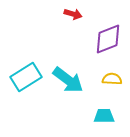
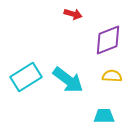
purple diamond: moved 1 px down
yellow semicircle: moved 3 px up
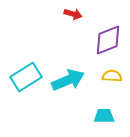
cyan arrow: rotated 60 degrees counterclockwise
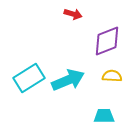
purple diamond: moved 1 px left, 1 px down
cyan rectangle: moved 3 px right, 1 px down
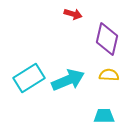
purple diamond: moved 2 px up; rotated 56 degrees counterclockwise
yellow semicircle: moved 3 px left, 1 px up
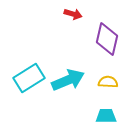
yellow semicircle: moved 1 px left, 7 px down
cyan trapezoid: moved 2 px right
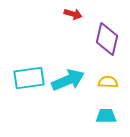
cyan rectangle: rotated 24 degrees clockwise
